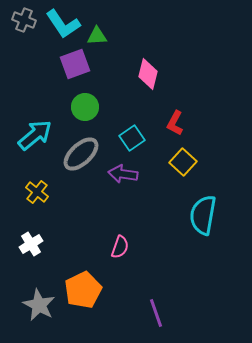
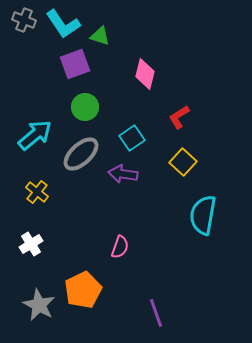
green triangle: moved 3 px right; rotated 20 degrees clockwise
pink diamond: moved 3 px left
red L-shape: moved 4 px right, 6 px up; rotated 30 degrees clockwise
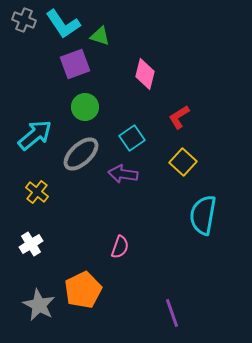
purple line: moved 16 px right
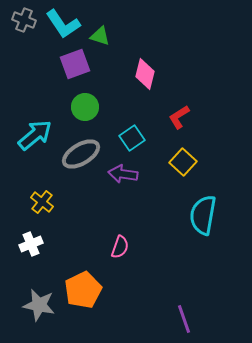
gray ellipse: rotated 12 degrees clockwise
yellow cross: moved 5 px right, 10 px down
white cross: rotated 10 degrees clockwise
gray star: rotated 16 degrees counterclockwise
purple line: moved 12 px right, 6 px down
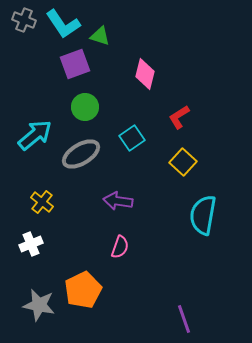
purple arrow: moved 5 px left, 27 px down
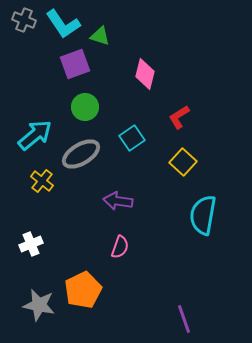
yellow cross: moved 21 px up
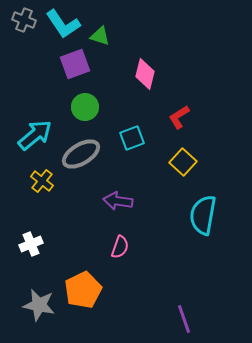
cyan square: rotated 15 degrees clockwise
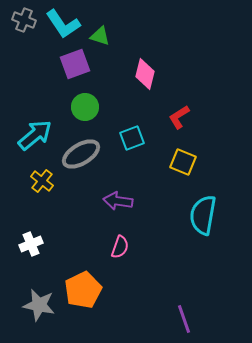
yellow square: rotated 20 degrees counterclockwise
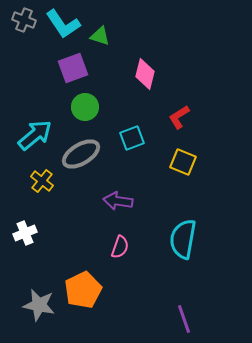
purple square: moved 2 px left, 4 px down
cyan semicircle: moved 20 px left, 24 px down
white cross: moved 6 px left, 11 px up
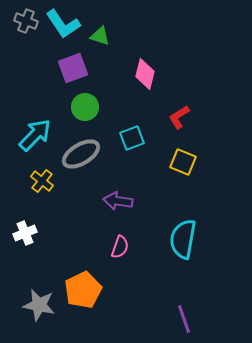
gray cross: moved 2 px right, 1 px down
cyan arrow: rotated 6 degrees counterclockwise
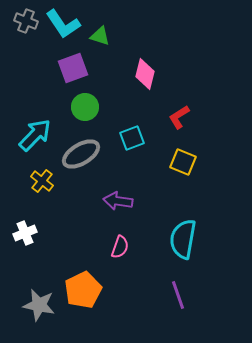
purple line: moved 6 px left, 24 px up
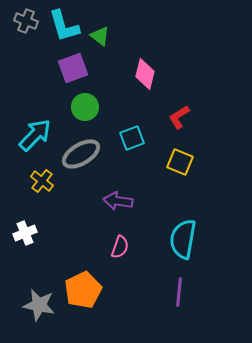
cyan L-shape: moved 1 px right, 2 px down; rotated 18 degrees clockwise
green triangle: rotated 20 degrees clockwise
yellow square: moved 3 px left
purple line: moved 1 px right, 3 px up; rotated 24 degrees clockwise
